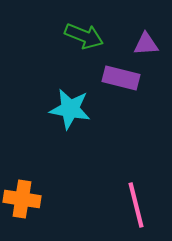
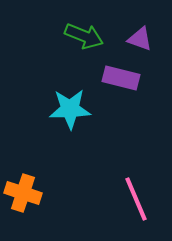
purple triangle: moved 6 px left, 5 px up; rotated 24 degrees clockwise
cyan star: rotated 12 degrees counterclockwise
orange cross: moved 1 px right, 6 px up; rotated 9 degrees clockwise
pink line: moved 6 px up; rotated 9 degrees counterclockwise
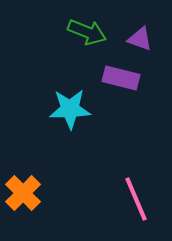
green arrow: moved 3 px right, 4 px up
orange cross: rotated 27 degrees clockwise
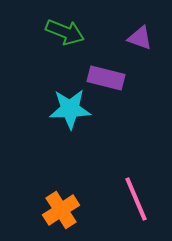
green arrow: moved 22 px left
purple triangle: moved 1 px up
purple rectangle: moved 15 px left
orange cross: moved 38 px right, 17 px down; rotated 12 degrees clockwise
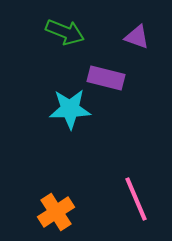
purple triangle: moved 3 px left, 1 px up
orange cross: moved 5 px left, 2 px down
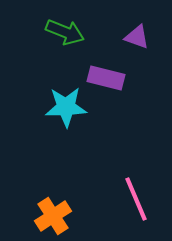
cyan star: moved 4 px left, 2 px up
orange cross: moved 3 px left, 4 px down
